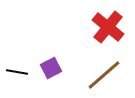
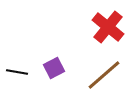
purple square: moved 3 px right
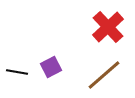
red cross: rotated 8 degrees clockwise
purple square: moved 3 px left, 1 px up
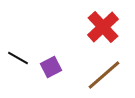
red cross: moved 5 px left
black line: moved 1 px right, 14 px up; rotated 20 degrees clockwise
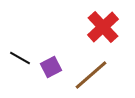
black line: moved 2 px right
brown line: moved 13 px left
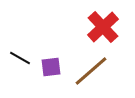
purple square: rotated 20 degrees clockwise
brown line: moved 4 px up
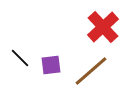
black line: rotated 15 degrees clockwise
purple square: moved 2 px up
